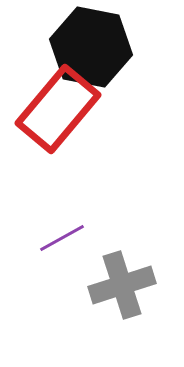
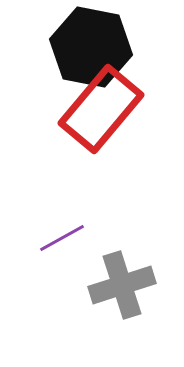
red rectangle: moved 43 px right
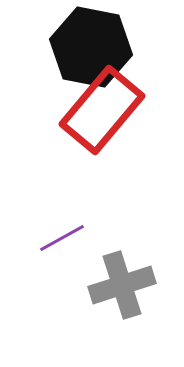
red rectangle: moved 1 px right, 1 px down
